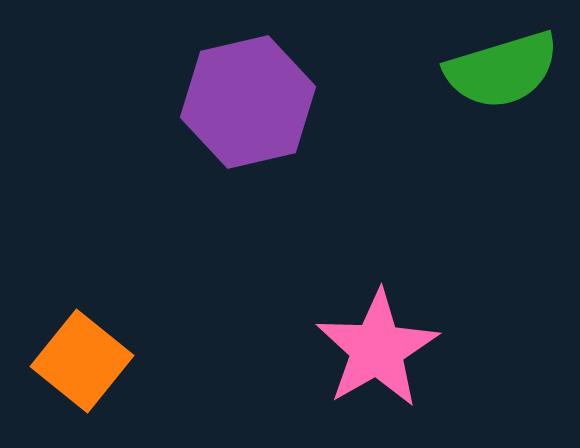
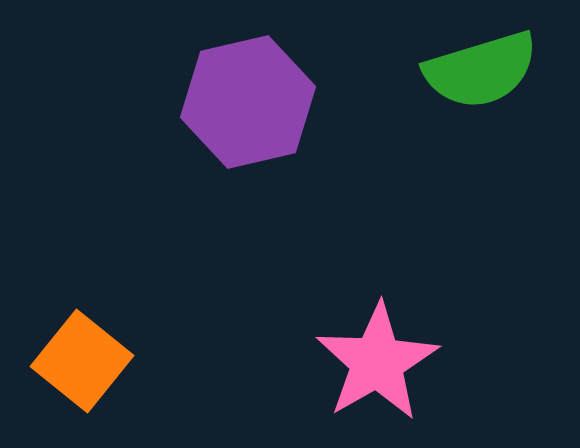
green semicircle: moved 21 px left
pink star: moved 13 px down
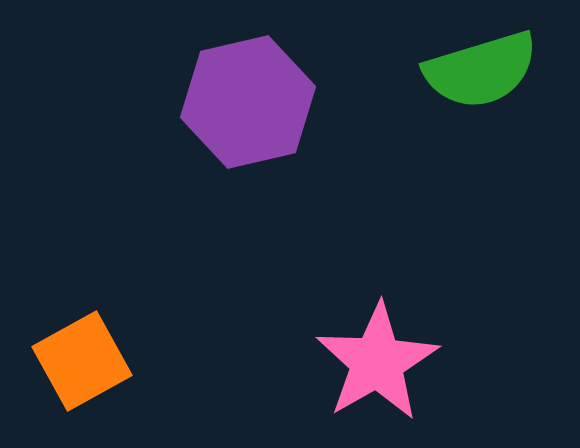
orange square: rotated 22 degrees clockwise
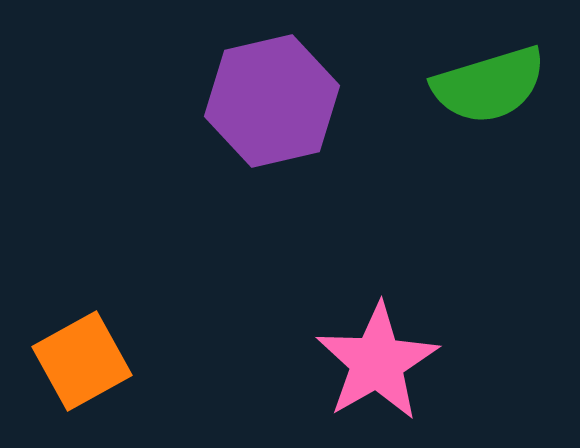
green semicircle: moved 8 px right, 15 px down
purple hexagon: moved 24 px right, 1 px up
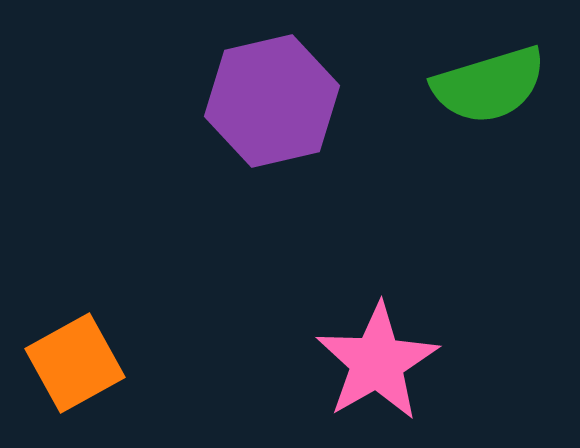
orange square: moved 7 px left, 2 px down
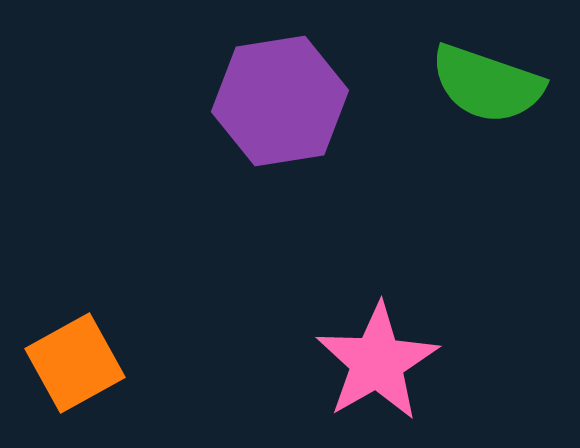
green semicircle: moved 2 px left, 1 px up; rotated 36 degrees clockwise
purple hexagon: moved 8 px right; rotated 4 degrees clockwise
